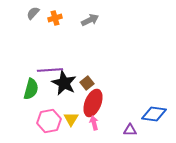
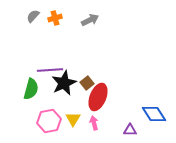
gray semicircle: moved 3 px down
black star: rotated 20 degrees clockwise
red ellipse: moved 5 px right, 6 px up
blue diamond: rotated 50 degrees clockwise
yellow triangle: moved 2 px right
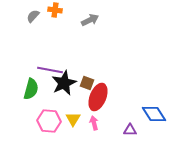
orange cross: moved 8 px up; rotated 24 degrees clockwise
purple line: rotated 15 degrees clockwise
brown square: rotated 32 degrees counterclockwise
pink hexagon: rotated 15 degrees clockwise
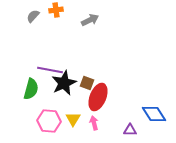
orange cross: moved 1 px right; rotated 16 degrees counterclockwise
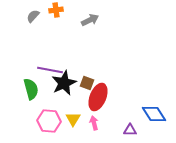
green semicircle: rotated 30 degrees counterclockwise
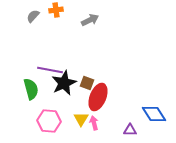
yellow triangle: moved 8 px right
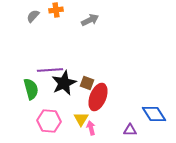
purple line: rotated 15 degrees counterclockwise
pink arrow: moved 3 px left, 5 px down
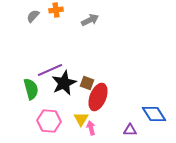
purple line: rotated 20 degrees counterclockwise
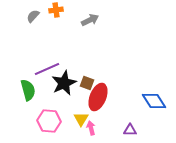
purple line: moved 3 px left, 1 px up
green semicircle: moved 3 px left, 1 px down
blue diamond: moved 13 px up
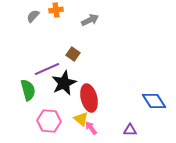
brown square: moved 14 px left, 29 px up; rotated 16 degrees clockwise
red ellipse: moved 9 px left, 1 px down; rotated 36 degrees counterclockwise
yellow triangle: rotated 21 degrees counterclockwise
pink arrow: rotated 24 degrees counterclockwise
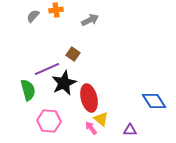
yellow triangle: moved 20 px right
